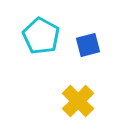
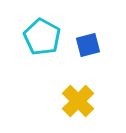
cyan pentagon: moved 1 px right, 1 px down
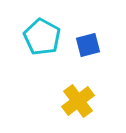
yellow cross: rotated 8 degrees clockwise
